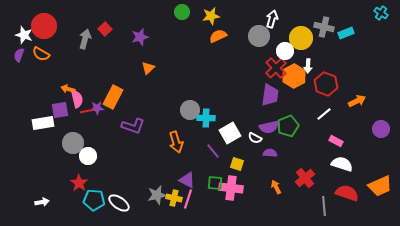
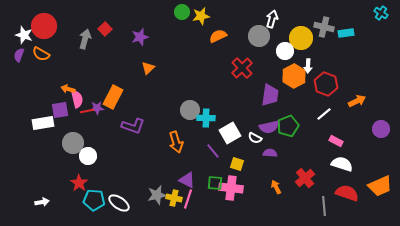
yellow star at (211, 16): moved 10 px left
cyan rectangle at (346, 33): rotated 14 degrees clockwise
red cross at (276, 68): moved 34 px left
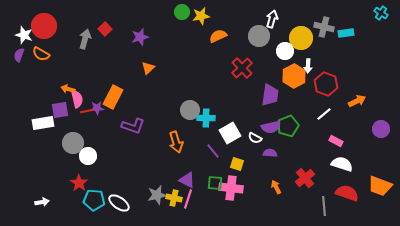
purple semicircle at (269, 127): moved 2 px right
orange trapezoid at (380, 186): rotated 45 degrees clockwise
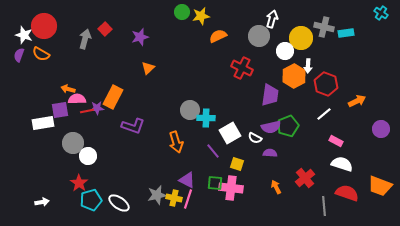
red cross at (242, 68): rotated 20 degrees counterclockwise
pink semicircle at (77, 99): rotated 78 degrees counterclockwise
cyan pentagon at (94, 200): moved 3 px left; rotated 20 degrees counterclockwise
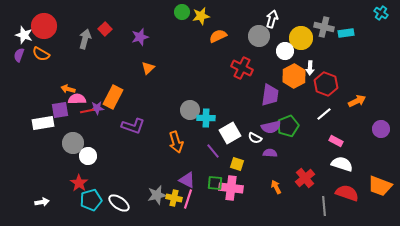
white arrow at (308, 66): moved 2 px right, 2 px down
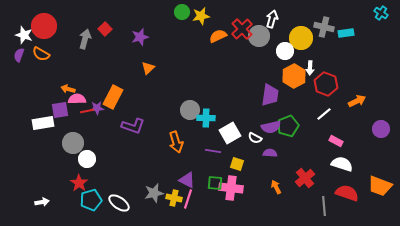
red cross at (242, 68): moved 39 px up; rotated 20 degrees clockwise
purple line at (213, 151): rotated 42 degrees counterclockwise
white circle at (88, 156): moved 1 px left, 3 px down
gray star at (157, 195): moved 3 px left, 2 px up
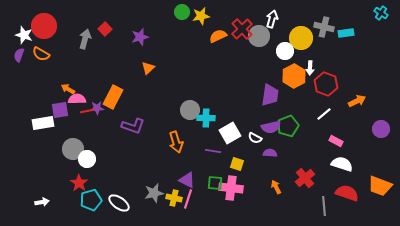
orange arrow at (68, 89): rotated 16 degrees clockwise
gray circle at (73, 143): moved 6 px down
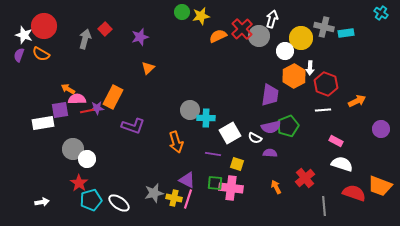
white line at (324, 114): moved 1 px left, 4 px up; rotated 35 degrees clockwise
purple line at (213, 151): moved 3 px down
red semicircle at (347, 193): moved 7 px right
